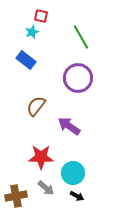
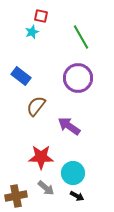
blue rectangle: moved 5 px left, 16 px down
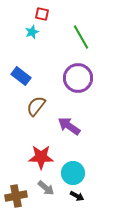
red square: moved 1 px right, 2 px up
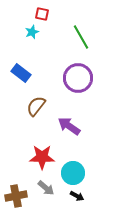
blue rectangle: moved 3 px up
red star: moved 1 px right
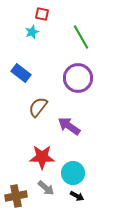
brown semicircle: moved 2 px right, 1 px down
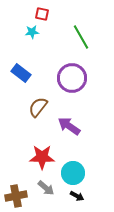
cyan star: rotated 16 degrees clockwise
purple circle: moved 6 px left
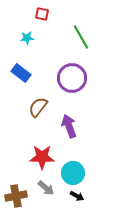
cyan star: moved 5 px left, 6 px down
purple arrow: rotated 35 degrees clockwise
